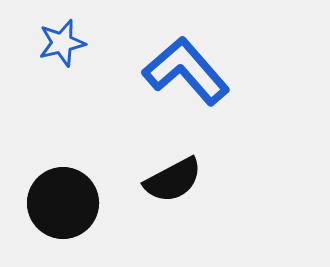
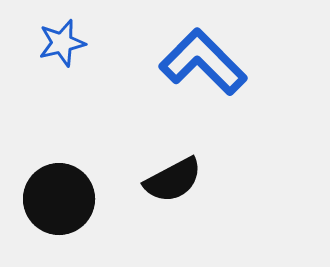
blue L-shape: moved 17 px right, 9 px up; rotated 4 degrees counterclockwise
black circle: moved 4 px left, 4 px up
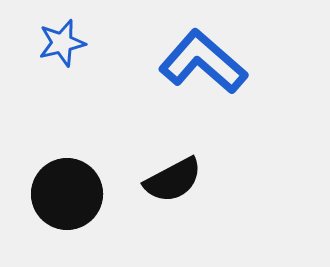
blue L-shape: rotated 4 degrees counterclockwise
black circle: moved 8 px right, 5 px up
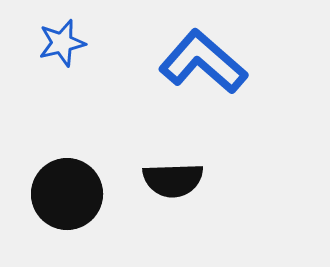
black semicircle: rotated 26 degrees clockwise
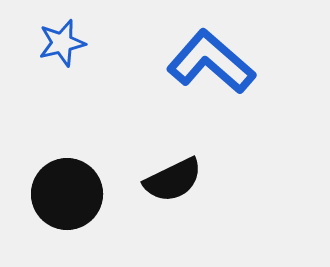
blue L-shape: moved 8 px right
black semicircle: rotated 24 degrees counterclockwise
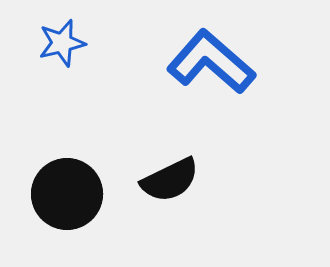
black semicircle: moved 3 px left
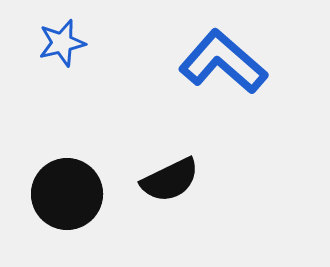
blue L-shape: moved 12 px right
